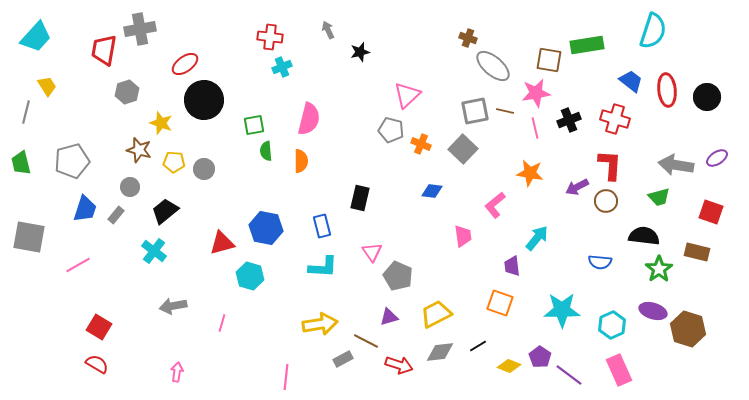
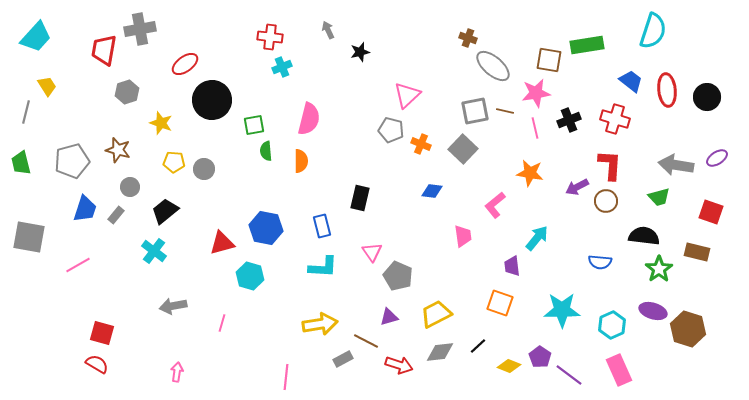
black circle at (204, 100): moved 8 px right
brown star at (139, 150): moved 21 px left
red square at (99, 327): moved 3 px right, 6 px down; rotated 15 degrees counterclockwise
black line at (478, 346): rotated 12 degrees counterclockwise
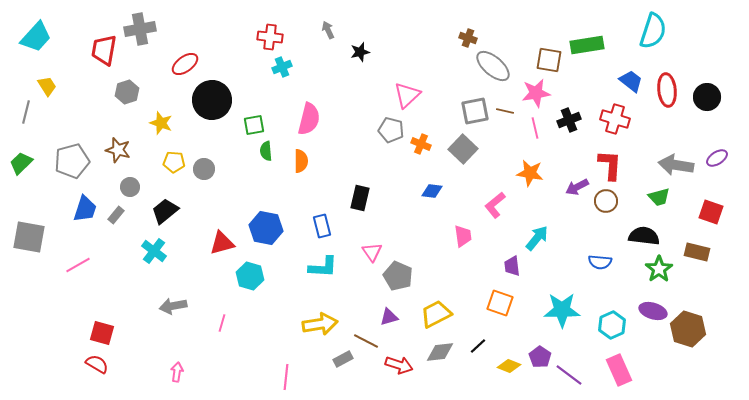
green trapezoid at (21, 163): rotated 60 degrees clockwise
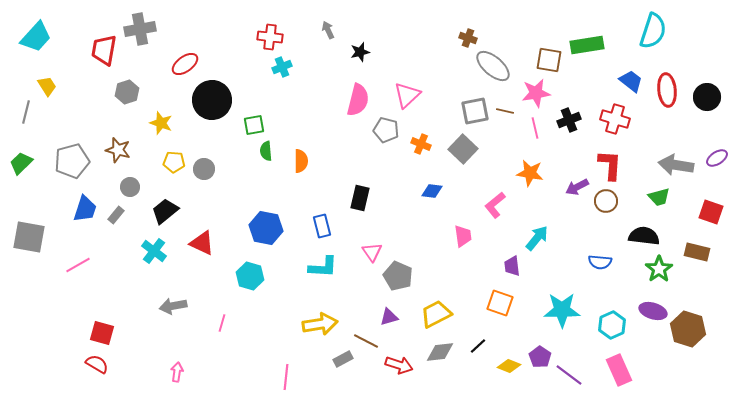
pink semicircle at (309, 119): moved 49 px right, 19 px up
gray pentagon at (391, 130): moved 5 px left
red triangle at (222, 243): moved 20 px left; rotated 40 degrees clockwise
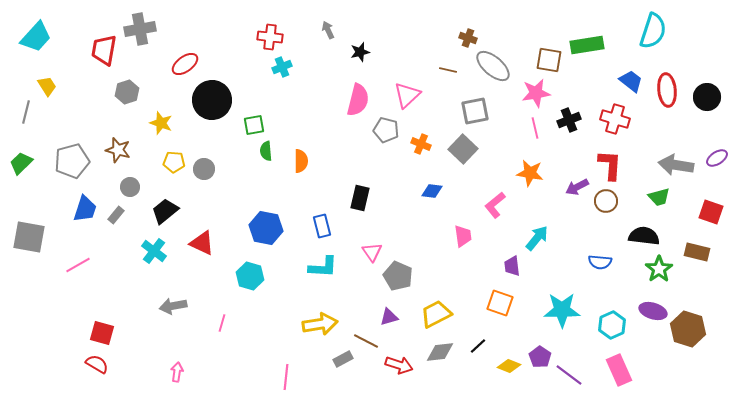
brown line at (505, 111): moved 57 px left, 41 px up
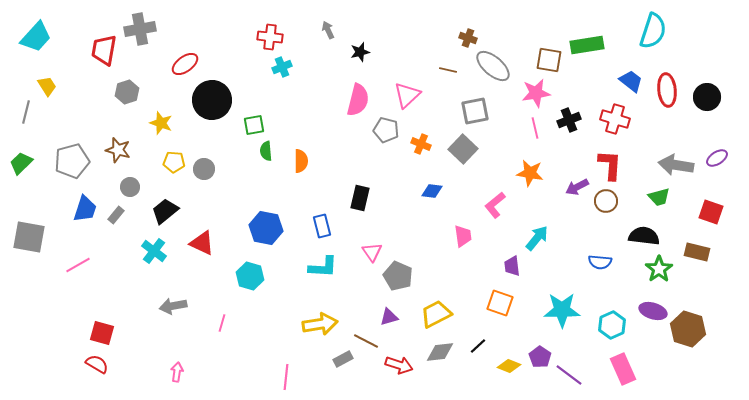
pink rectangle at (619, 370): moved 4 px right, 1 px up
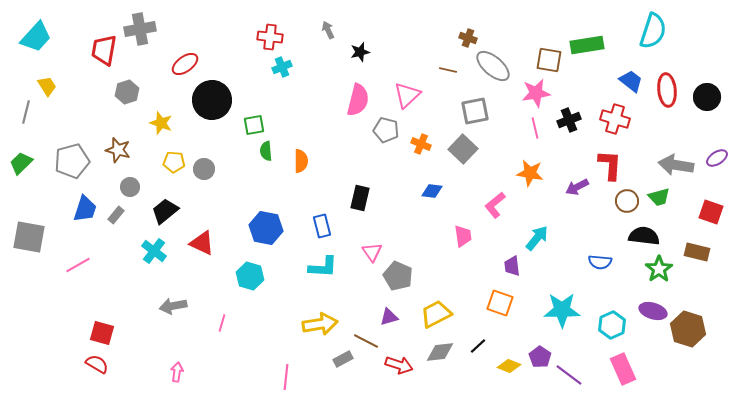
brown circle at (606, 201): moved 21 px right
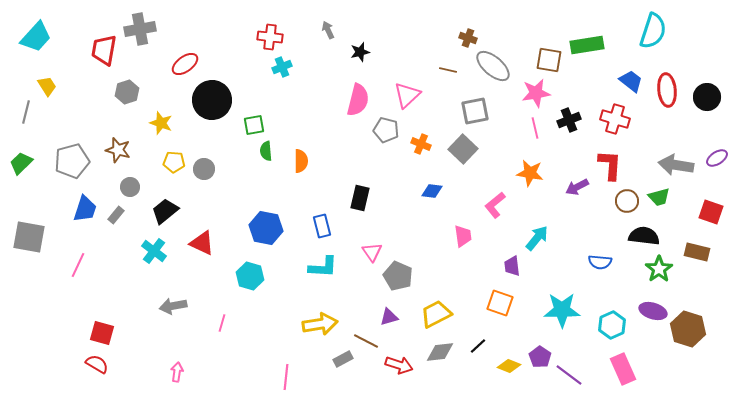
pink line at (78, 265): rotated 35 degrees counterclockwise
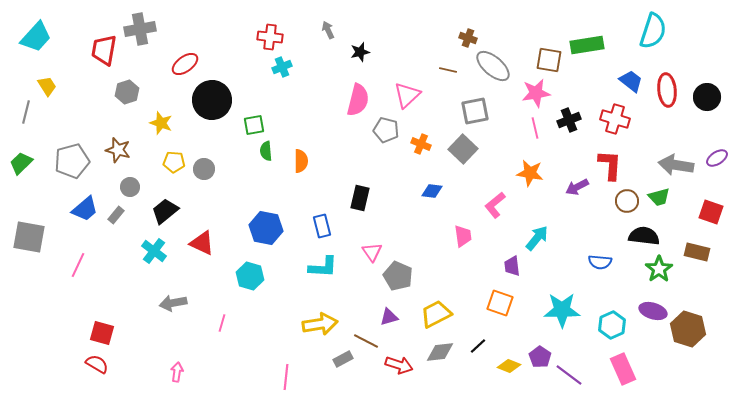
blue trapezoid at (85, 209): rotated 32 degrees clockwise
gray arrow at (173, 306): moved 3 px up
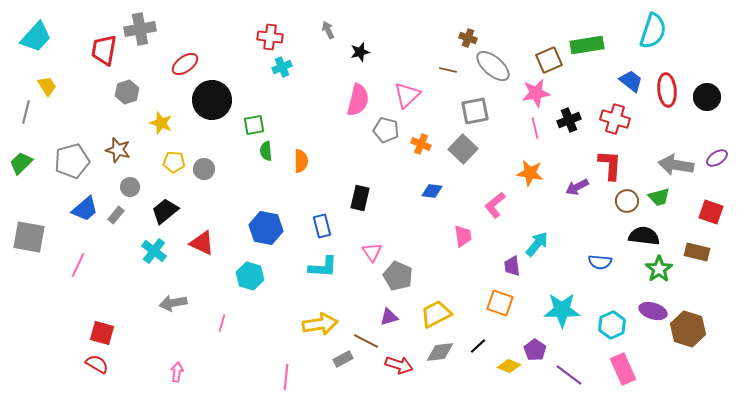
brown square at (549, 60): rotated 32 degrees counterclockwise
cyan arrow at (537, 238): moved 6 px down
purple pentagon at (540, 357): moved 5 px left, 7 px up
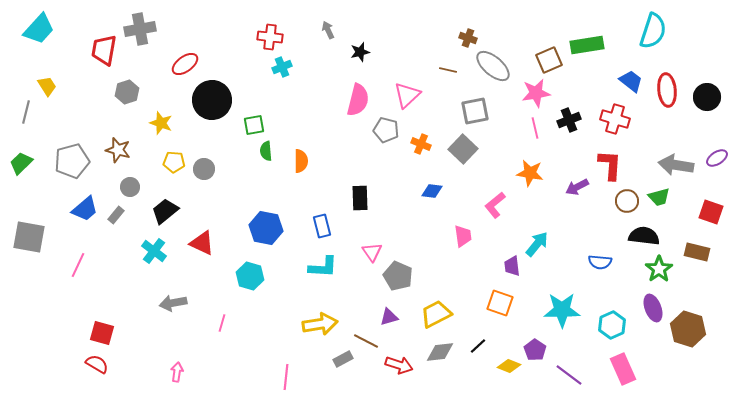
cyan trapezoid at (36, 37): moved 3 px right, 8 px up
black rectangle at (360, 198): rotated 15 degrees counterclockwise
purple ellipse at (653, 311): moved 3 px up; rotated 52 degrees clockwise
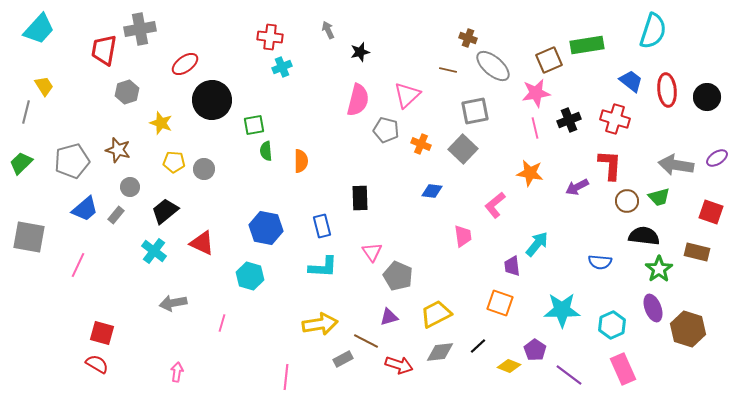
yellow trapezoid at (47, 86): moved 3 px left
